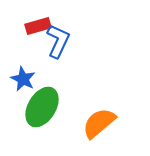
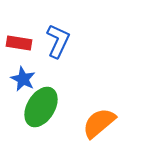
red rectangle: moved 19 px left, 17 px down; rotated 25 degrees clockwise
green ellipse: moved 1 px left
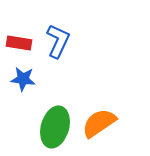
blue star: rotated 20 degrees counterclockwise
green ellipse: moved 14 px right, 20 px down; rotated 15 degrees counterclockwise
orange semicircle: rotated 6 degrees clockwise
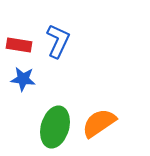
red rectangle: moved 2 px down
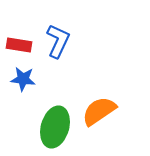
orange semicircle: moved 12 px up
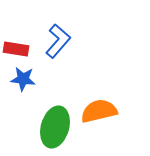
blue L-shape: rotated 16 degrees clockwise
red rectangle: moved 3 px left, 4 px down
orange semicircle: rotated 21 degrees clockwise
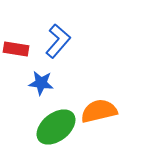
blue star: moved 18 px right, 4 px down
green ellipse: moved 1 px right; rotated 36 degrees clockwise
